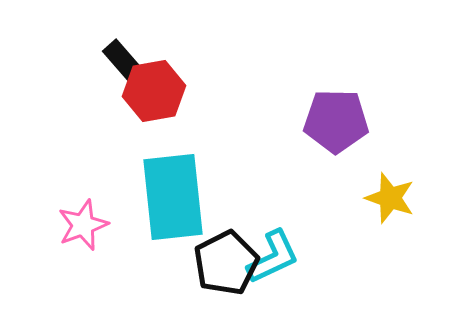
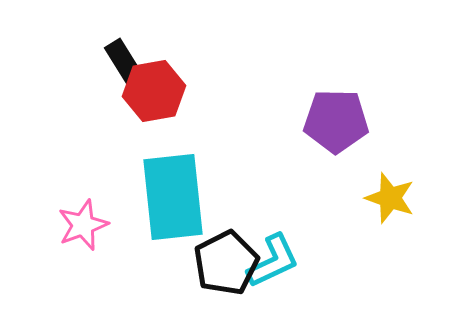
black rectangle: rotated 9 degrees clockwise
cyan L-shape: moved 4 px down
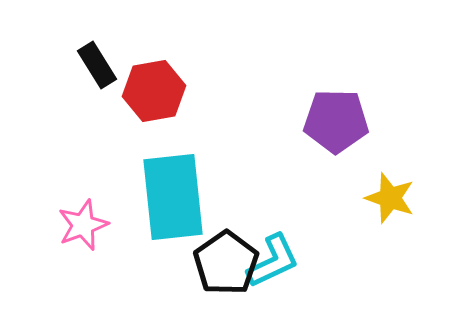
black rectangle: moved 27 px left, 3 px down
black pentagon: rotated 8 degrees counterclockwise
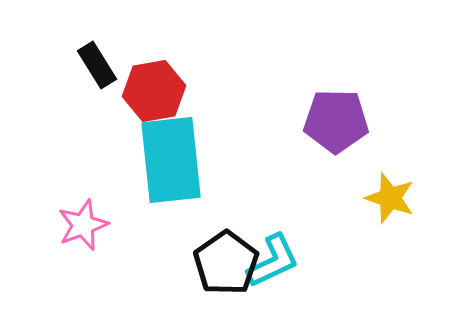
cyan rectangle: moved 2 px left, 37 px up
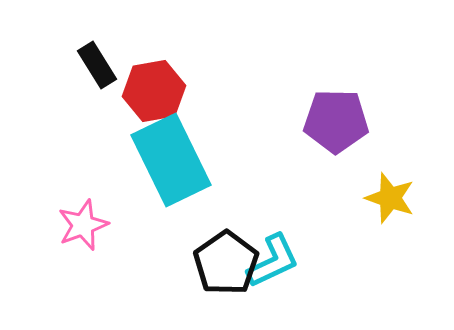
cyan rectangle: rotated 20 degrees counterclockwise
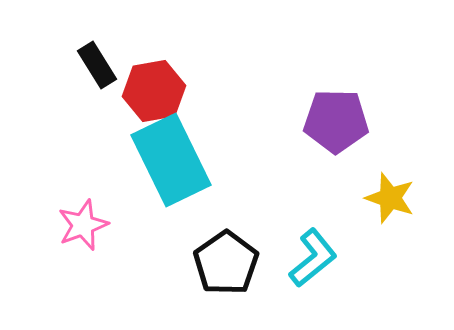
cyan L-shape: moved 40 px right, 3 px up; rotated 14 degrees counterclockwise
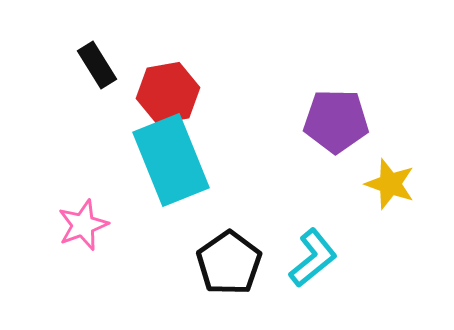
red hexagon: moved 14 px right, 2 px down
cyan rectangle: rotated 4 degrees clockwise
yellow star: moved 14 px up
black pentagon: moved 3 px right
